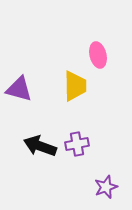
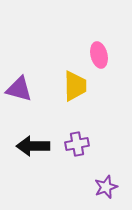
pink ellipse: moved 1 px right
black arrow: moved 7 px left; rotated 20 degrees counterclockwise
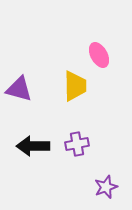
pink ellipse: rotated 15 degrees counterclockwise
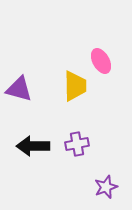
pink ellipse: moved 2 px right, 6 px down
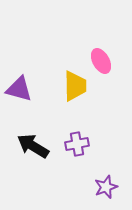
black arrow: rotated 32 degrees clockwise
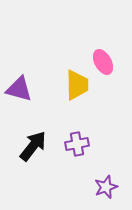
pink ellipse: moved 2 px right, 1 px down
yellow trapezoid: moved 2 px right, 1 px up
black arrow: rotated 96 degrees clockwise
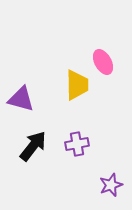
purple triangle: moved 2 px right, 10 px down
purple star: moved 5 px right, 2 px up
